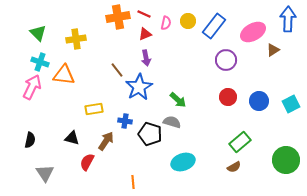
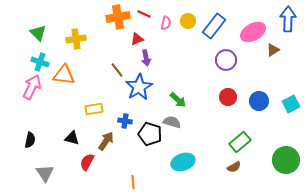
red triangle: moved 8 px left, 5 px down
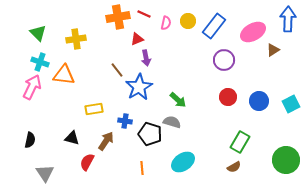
purple circle: moved 2 px left
green rectangle: rotated 20 degrees counterclockwise
cyan ellipse: rotated 15 degrees counterclockwise
orange line: moved 9 px right, 14 px up
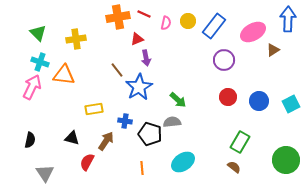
gray semicircle: rotated 24 degrees counterclockwise
brown semicircle: rotated 112 degrees counterclockwise
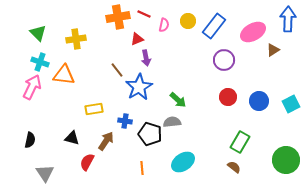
pink semicircle: moved 2 px left, 2 px down
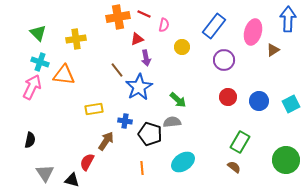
yellow circle: moved 6 px left, 26 px down
pink ellipse: rotated 45 degrees counterclockwise
black triangle: moved 42 px down
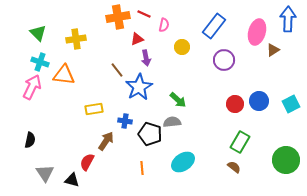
pink ellipse: moved 4 px right
red circle: moved 7 px right, 7 px down
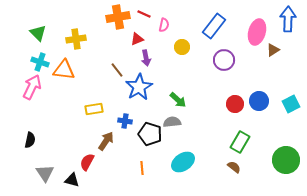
orange triangle: moved 5 px up
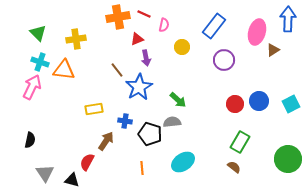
green circle: moved 2 px right, 1 px up
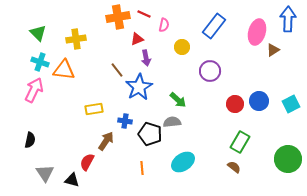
purple circle: moved 14 px left, 11 px down
pink arrow: moved 2 px right, 3 px down
